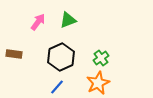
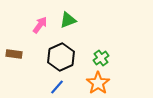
pink arrow: moved 2 px right, 3 px down
orange star: rotated 10 degrees counterclockwise
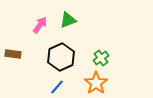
brown rectangle: moved 1 px left
orange star: moved 2 px left
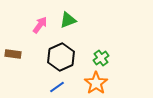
blue line: rotated 14 degrees clockwise
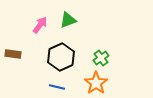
blue line: rotated 49 degrees clockwise
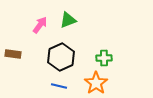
green cross: moved 3 px right; rotated 35 degrees clockwise
blue line: moved 2 px right, 1 px up
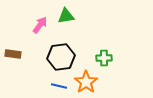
green triangle: moved 2 px left, 4 px up; rotated 12 degrees clockwise
black hexagon: rotated 16 degrees clockwise
orange star: moved 10 px left, 1 px up
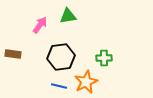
green triangle: moved 2 px right
orange star: rotated 10 degrees clockwise
